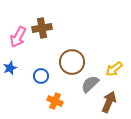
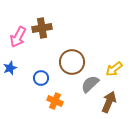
blue circle: moved 2 px down
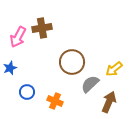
blue circle: moved 14 px left, 14 px down
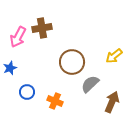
yellow arrow: moved 13 px up
brown arrow: moved 3 px right
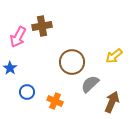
brown cross: moved 2 px up
blue star: rotated 16 degrees counterclockwise
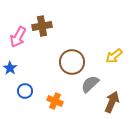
blue circle: moved 2 px left, 1 px up
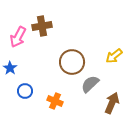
brown arrow: moved 1 px down
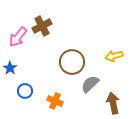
brown cross: rotated 18 degrees counterclockwise
pink arrow: rotated 10 degrees clockwise
yellow arrow: rotated 24 degrees clockwise
brown arrow: moved 1 px right; rotated 35 degrees counterclockwise
